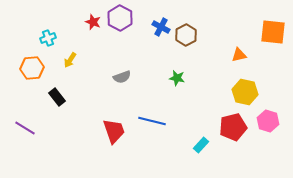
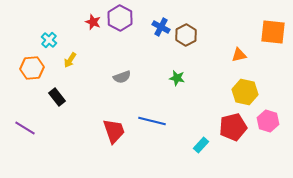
cyan cross: moved 1 px right, 2 px down; rotated 28 degrees counterclockwise
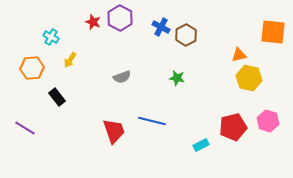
cyan cross: moved 2 px right, 3 px up; rotated 14 degrees counterclockwise
yellow hexagon: moved 4 px right, 14 px up
cyan rectangle: rotated 21 degrees clockwise
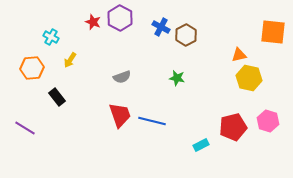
red trapezoid: moved 6 px right, 16 px up
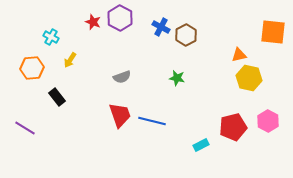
pink hexagon: rotated 10 degrees clockwise
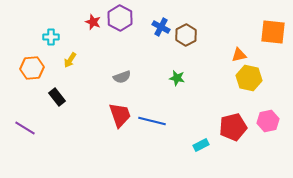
cyan cross: rotated 28 degrees counterclockwise
pink hexagon: rotated 20 degrees clockwise
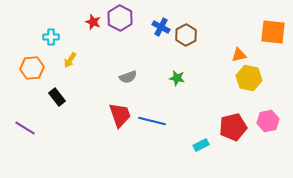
gray semicircle: moved 6 px right
